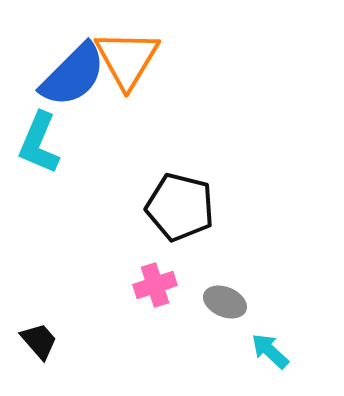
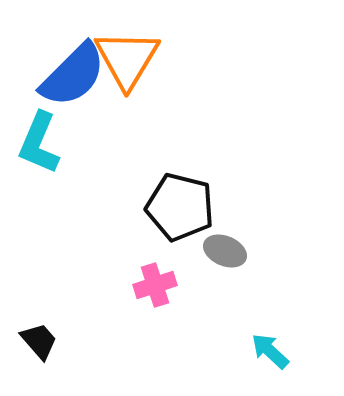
gray ellipse: moved 51 px up
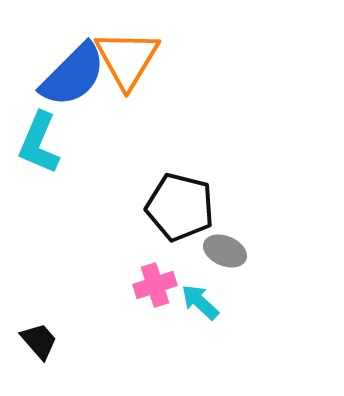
cyan arrow: moved 70 px left, 49 px up
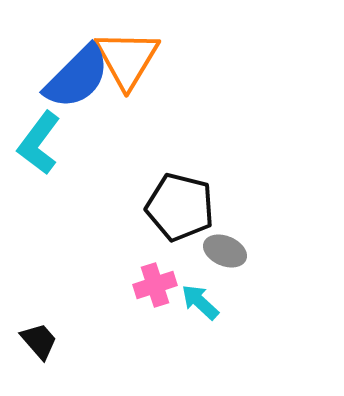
blue semicircle: moved 4 px right, 2 px down
cyan L-shape: rotated 14 degrees clockwise
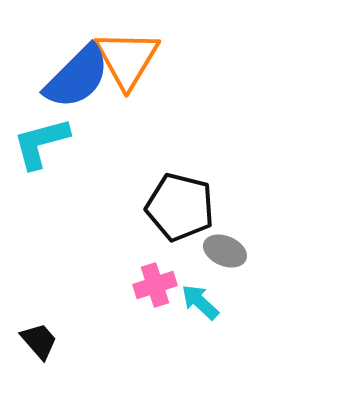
cyan L-shape: moved 2 px right; rotated 38 degrees clockwise
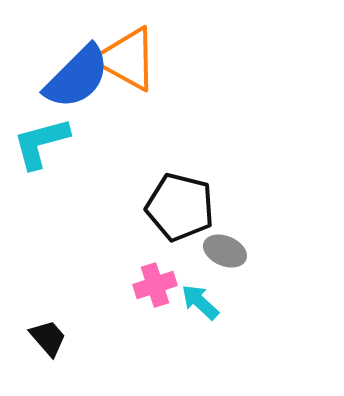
orange triangle: rotated 32 degrees counterclockwise
black trapezoid: moved 9 px right, 3 px up
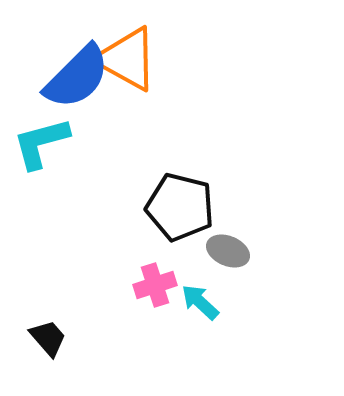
gray ellipse: moved 3 px right
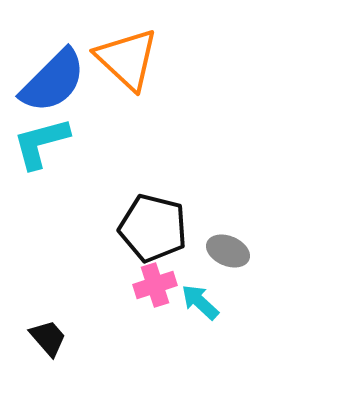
orange triangle: rotated 14 degrees clockwise
blue semicircle: moved 24 px left, 4 px down
black pentagon: moved 27 px left, 21 px down
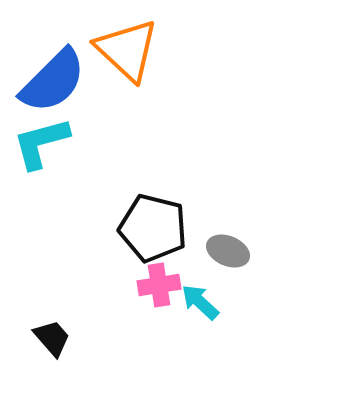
orange triangle: moved 9 px up
pink cross: moved 4 px right; rotated 9 degrees clockwise
black trapezoid: moved 4 px right
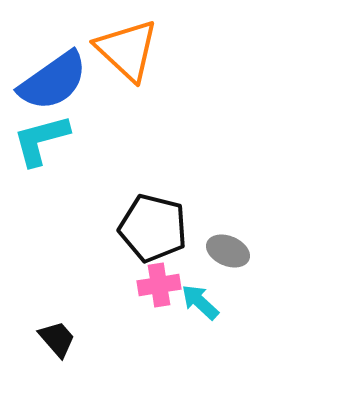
blue semicircle: rotated 10 degrees clockwise
cyan L-shape: moved 3 px up
black trapezoid: moved 5 px right, 1 px down
